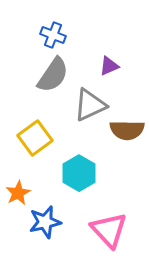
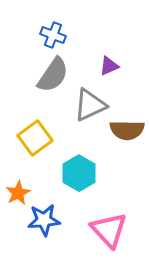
blue star: moved 1 px left, 2 px up; rotated 8 degrees clockwise
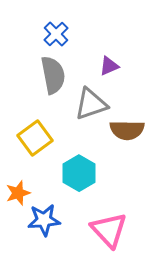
blue cross: moved 3 px right, 1 px up; rotated 25 degrees clockwise
gray semicircle: rotated 45 degrees counterclockwise
gray triangle: moved 1 px right, 1 px up; rotated 6 degrees clockwise
orange star: rotated 10 degrees clockwise
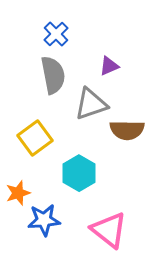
pink triangle: rotated 9 degrees counterclockwise
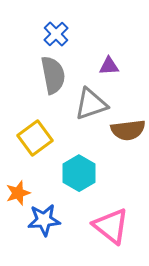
purple triangle: rotated 20 degrees clockwise
brown semicircle: moved 1 px right; rotated 8 degrees counterclockwise
pink triangle: moved 2 px right, 4 px up
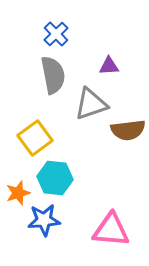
cyan hexagon: moved 24 px left, 5 px down; rotated 24 degrees counterclockwise
pink triangle: moved 4 px down; rotated 33 degrees counterclockwise
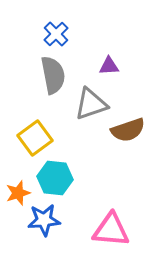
brown semicircle: rotated 12 degrees counterclockwise
